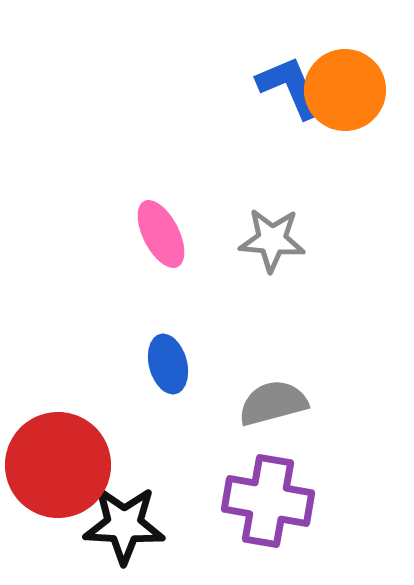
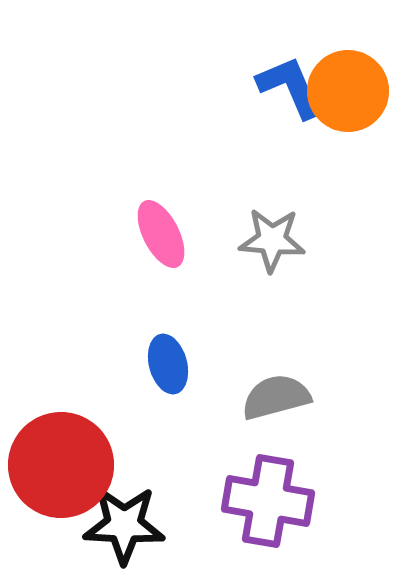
orange circle: moved 3 px right, 1 px down
gray semicircle: moved 3 px right, 6 px up
red circle: moved 3 px right
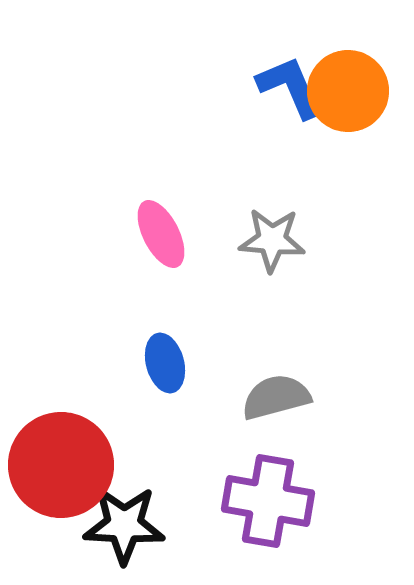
blue ellipse: moved 3 px left, 1 px up
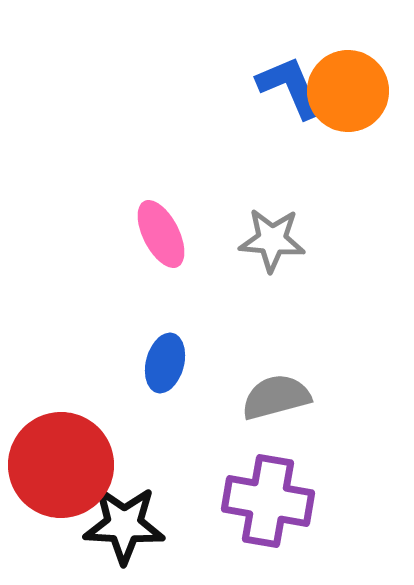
blue ellipse: rotated 30 degrees clockwise
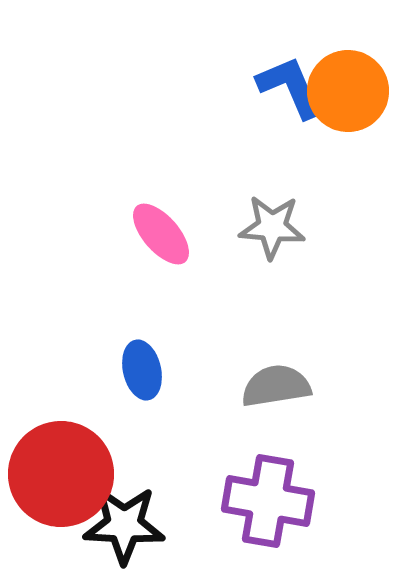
pink ellipse: rotated 14 degrees counterclockwise
gray star: moved 13 px up
blue ellipse: moved 23 px left, 7 px down; rotated 28 degrees counterclockwise
gray semicircle: moved 11 px up; rotated 6 degrees clockwise
red circle: moved 9 px down
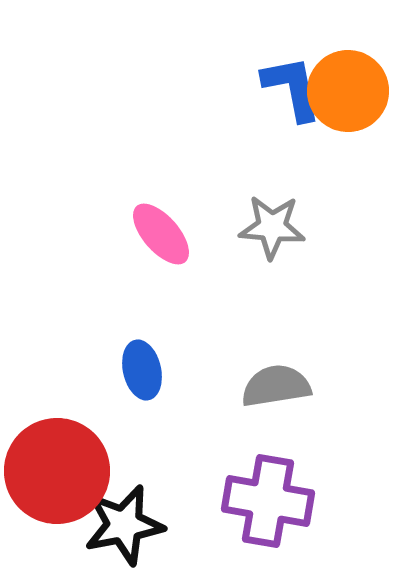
blue L-shape: moved 2 px right, 1 px down; rotated 12 degrees clockwise
red circle: moved 4 px left, 3 px up
black star: rotated 14 degrees counterclockwise
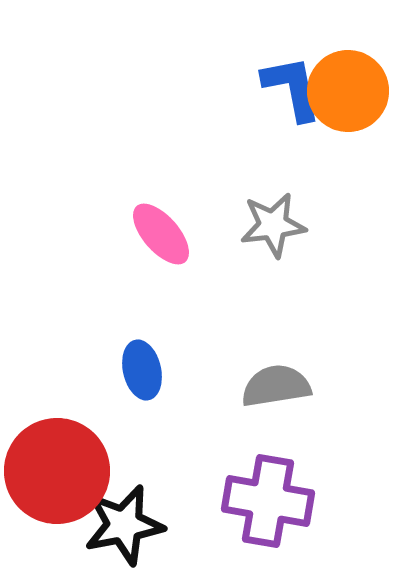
gray star: moved 1 px right, 2 px up; rotated 12 degrees counterclockwise
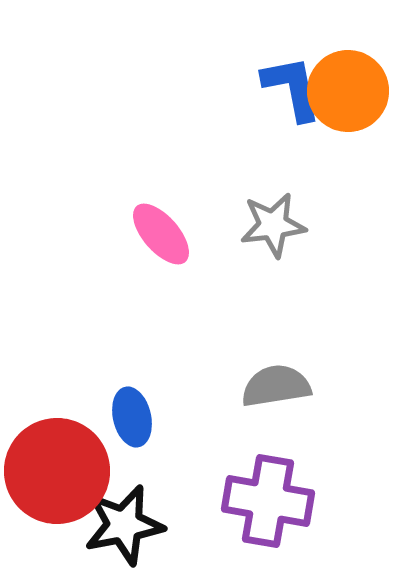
blue ellipse: moved 10 px left, 47 px down
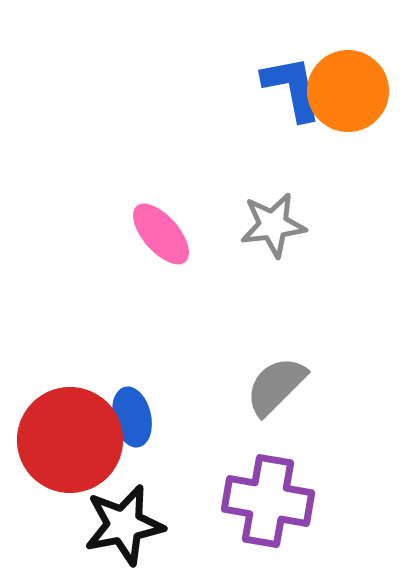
gray semicircle: rotated 36 degrees counterclockwise
red circle: moved 13 px right, 31 px up
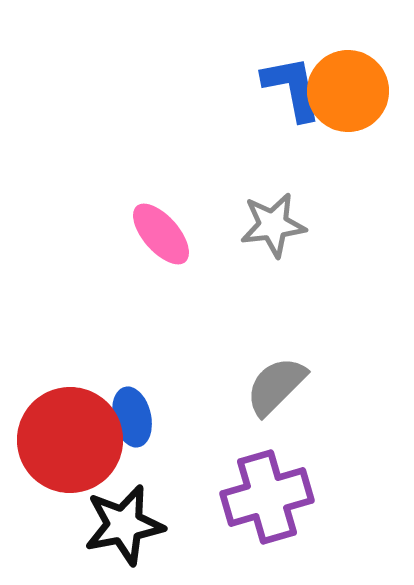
purple cross: moved 1 px left, 4 px up; rotated 26 degrees counterclockwise
